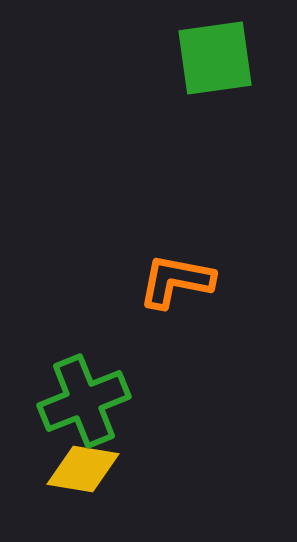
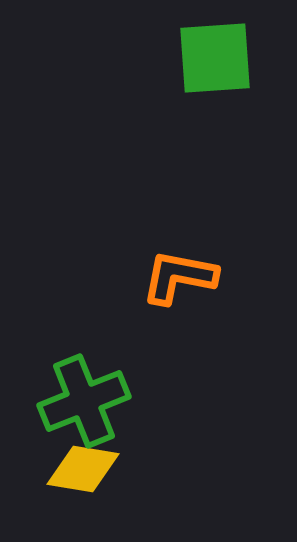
green square: rotated 4 degrees clockwise
orange L-shape: moved 3 px right, 4 px up
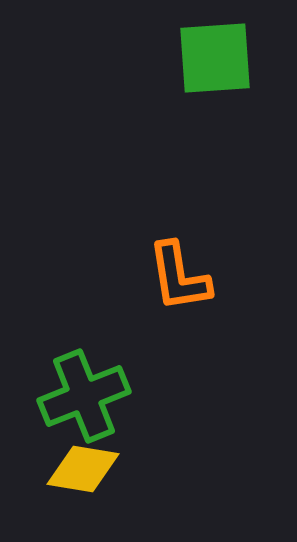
orange L-shape: rotated 110 degrees counterclockwise
green cross: moved 5 px up
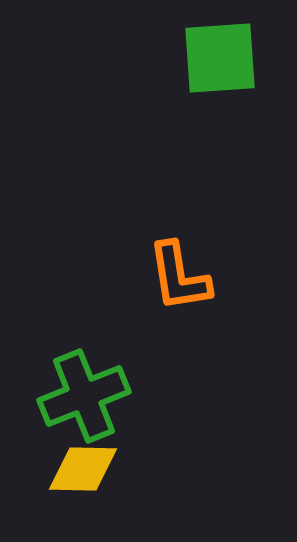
green square: moved 5 px right
yellow diamond: rotated 8 degrees counterclockwise
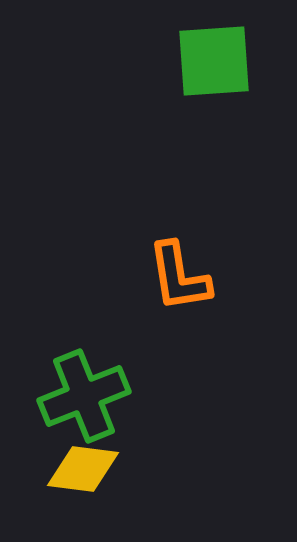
green square: moved 6 px left, 3 px down
yellow diamond: rotated 6 degrees clockwise
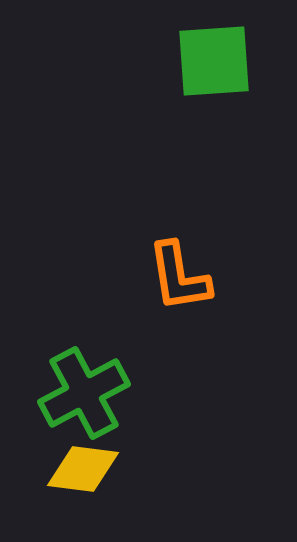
green cross: moved 3 px up; rotated 6 degrees counterclockwise
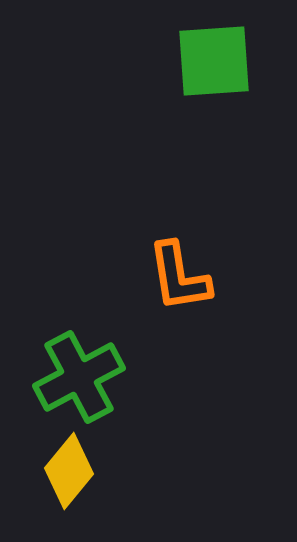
green cross: moved 5 px left, 16 px up
yellow diamond: moved 14 px left, 2 px down; rotated 58 degrees counterclockwise
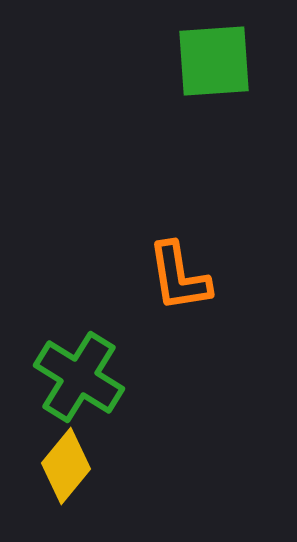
green cross: rotated 30 degrees counterclockwise
yellow diamond: moved 3 px left, 5 px up
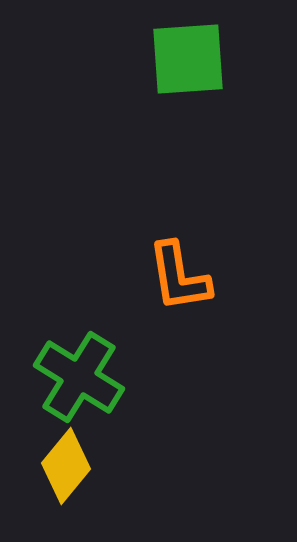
green square: moved 26 px left, 2 px up
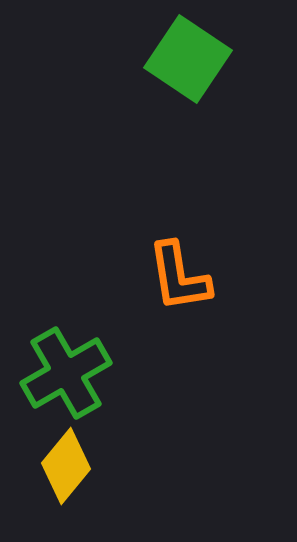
green square: rotated 38 degrees clockwise
green cross: moved 13 px left, 4 px up; rotated 28 degrees clockwise
